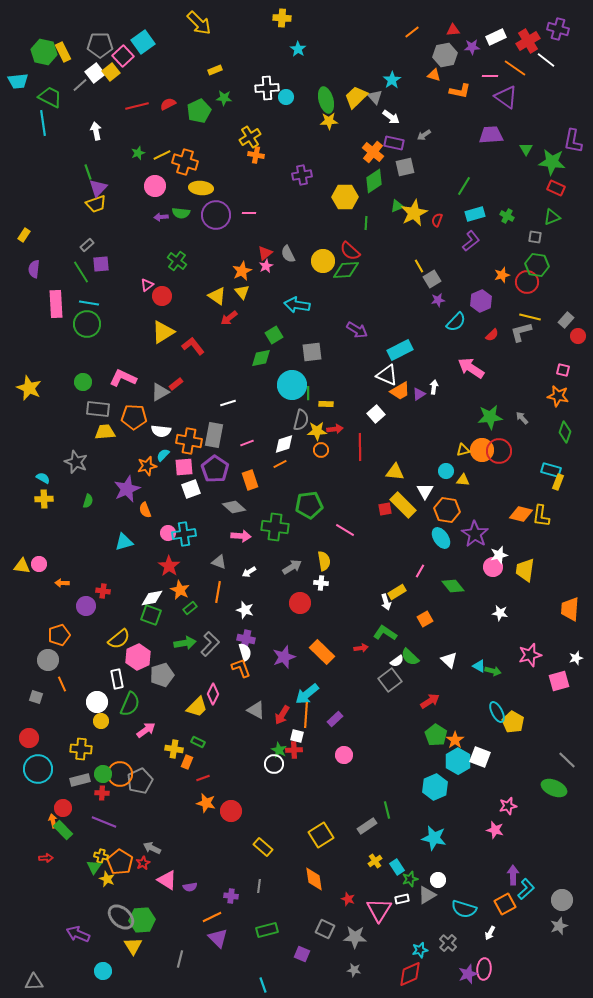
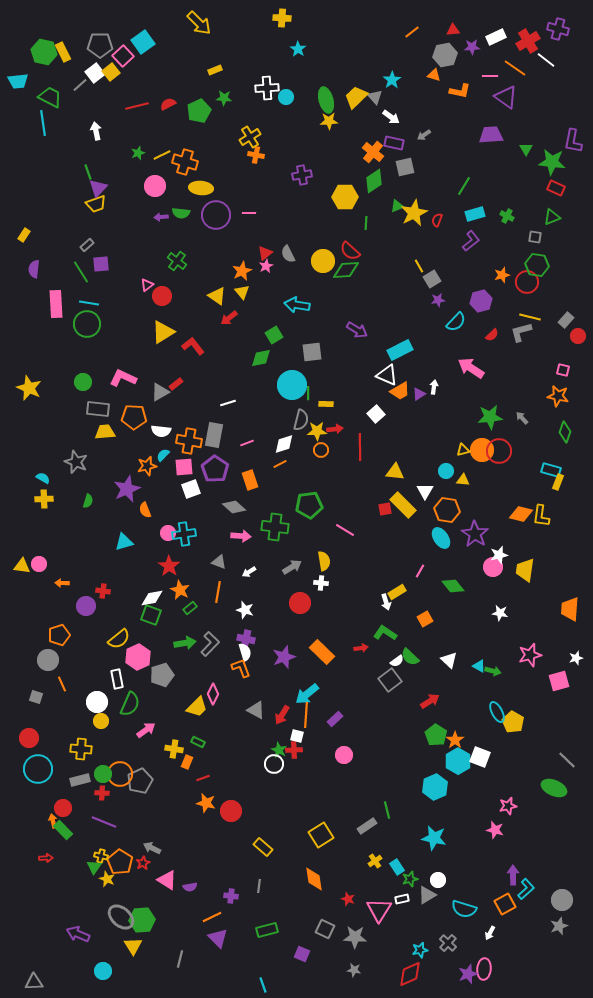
purple hexagon at (481, 301): rotated 10 degrees clockwise
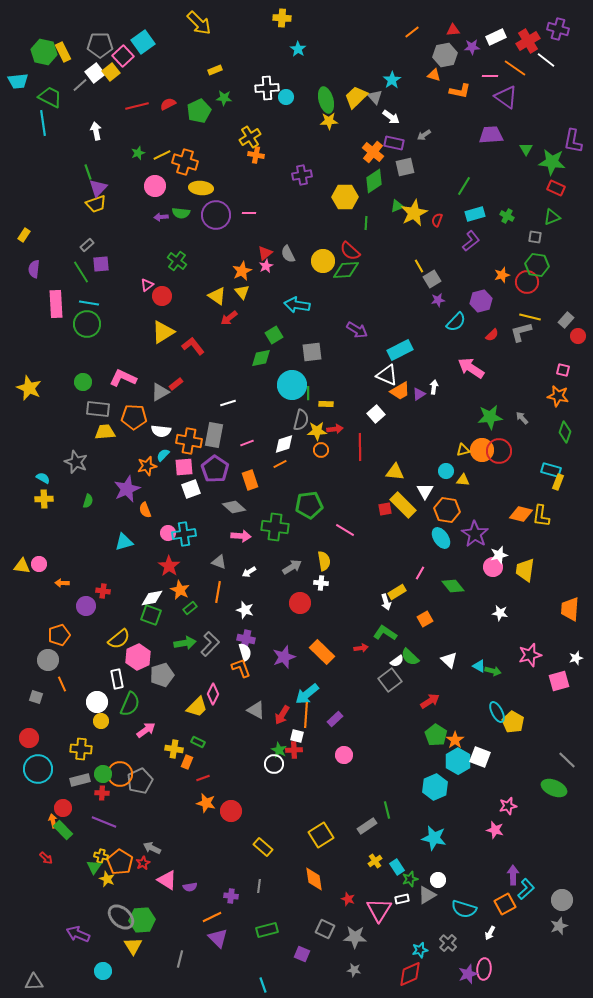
pink line at (420, 571): moved 2 px down
red arrow at (46, 858): rotated 48 degrees clockwise
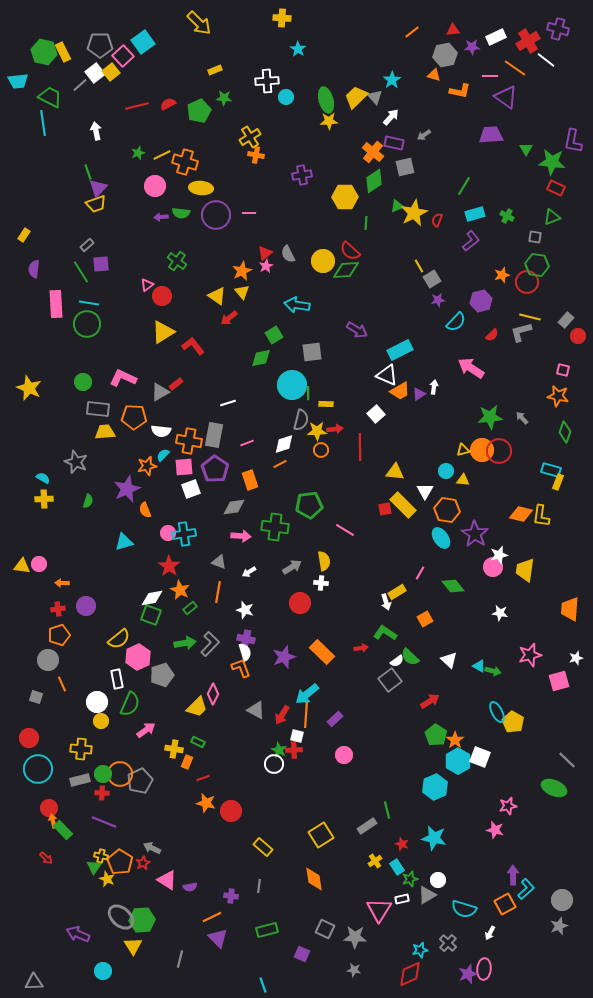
white cross at (267, 88): moved 7 px up
white arrow at (391, 117): rotated 84 degrees counterclockwise
gray diamond at (234, 507): rotated 50 degrees counterclockwise
red cross at (103, 591): moved 45 px left, 18 px down; rotated 16 degrees counterclockwise
red circle at (63, 808): moved 14 px left
red star at (348, 899): moved 54 px right, 55 px up
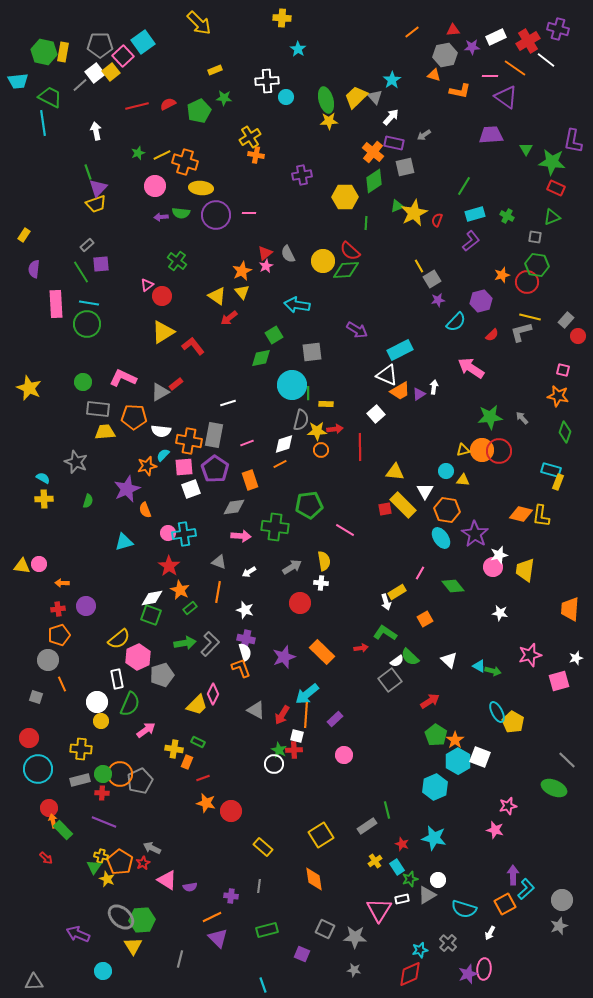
yellow rectangle at (63, 52): rotated 36 degrees clockwise
yellow trapezoid at (197, 707): moved 2 px up
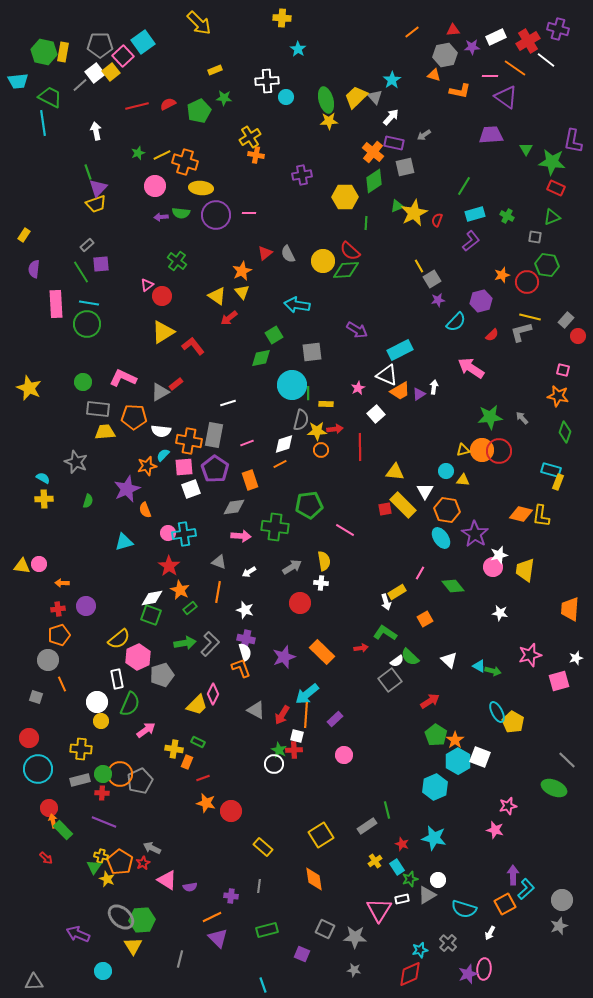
green hexagon at (537, 265): moved 10 px right
pink star at (266, 266): moved 92 px right, 122 px down
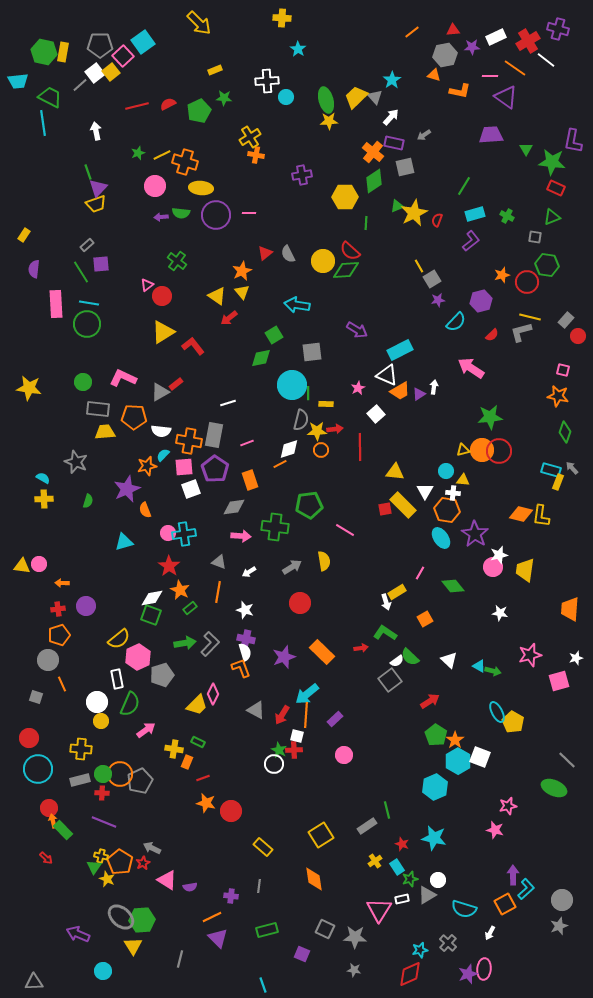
yellow star at (29, 388): rotated 15 degrees counterclockwise
gray arrow at (522, 418): moved 50 px right, 50 px down
white diamond at (284, 444): moved 5 px right, 5 px down
white cross at (321, 583): moved 132 px right, 90 px up
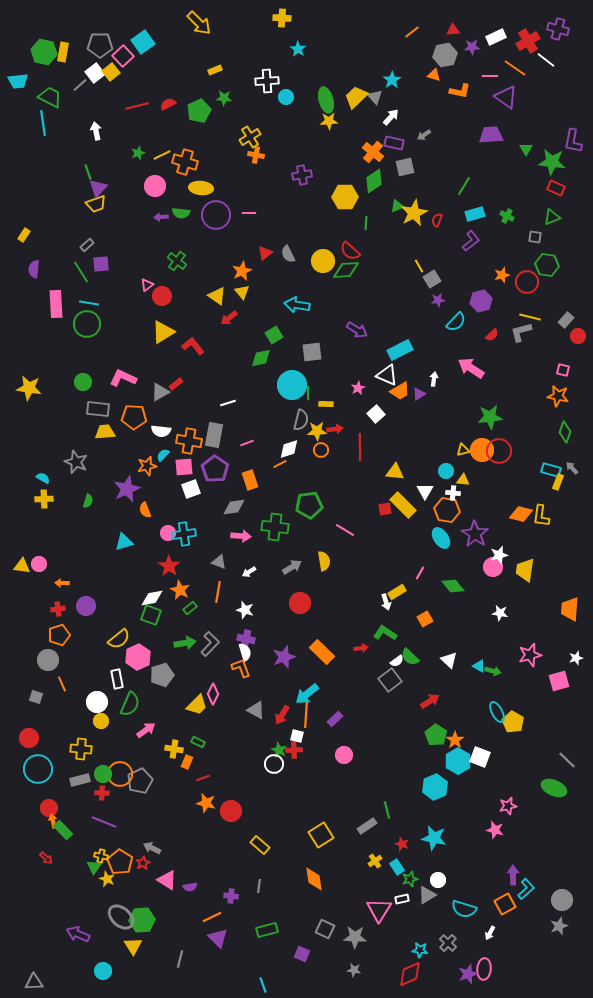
white arrow at (434, 387): moved 8 px up
yellow rectangle at (263, 847): moved 3 px left, 2 px up
cyan star at (420, 950): rotated 21 degrees clockwise
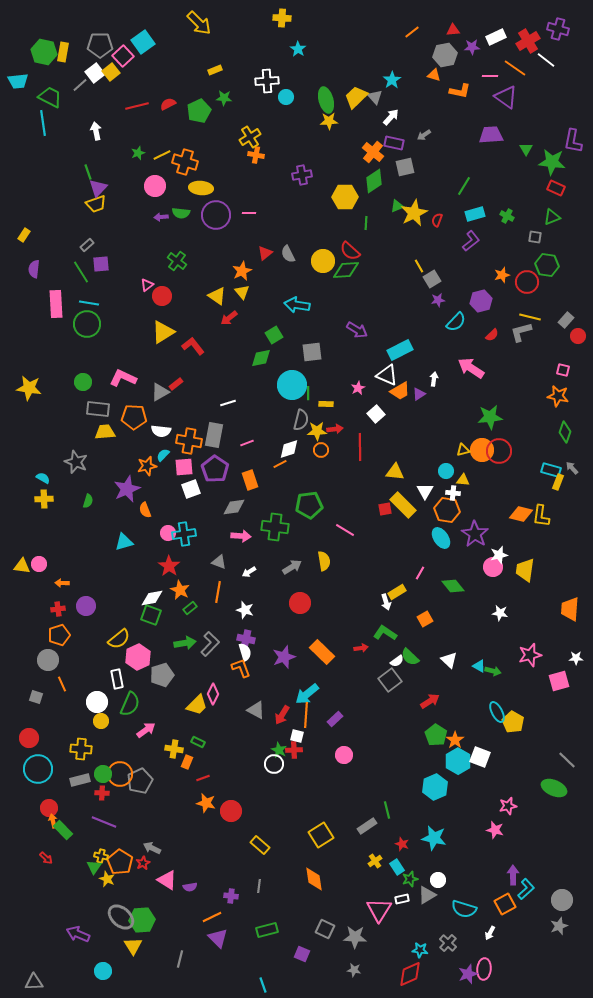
white star at (576, 658): rotated 16 degrees clockwise
